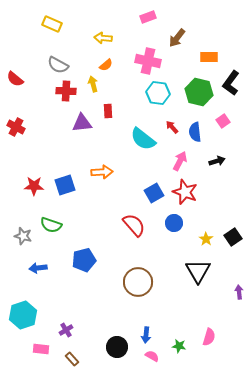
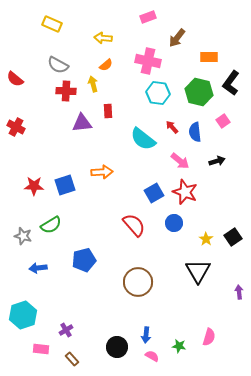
pink arrow at (180, 161): rotated 102 degrees clockwise
green semicircle at (51, 225): rotated 50 degrees counterclockwise
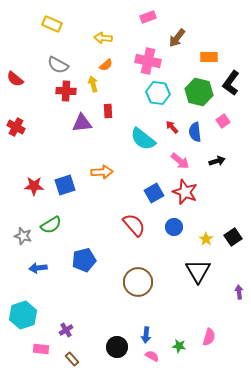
blue circle at (174, 223): moved 4 px down
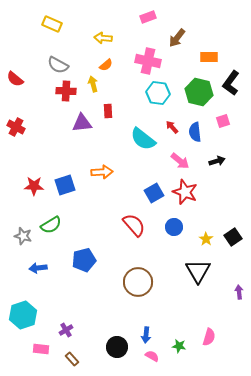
pink square at (223, 121): rotated 16 degrees clockwise
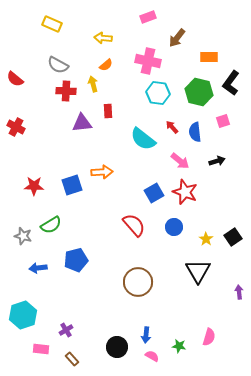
blue square at (65, 185): moved 7 px right
blue pentagon at (84, 260): moved 8 px left
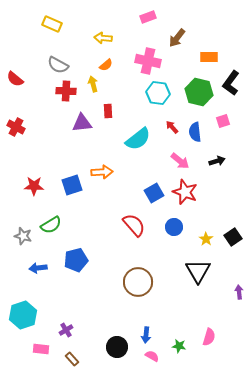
cyan semicircle at (143, 139): moved 5 px left; rotated 76 degrees counterclockwise
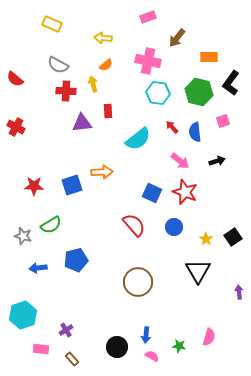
blue square at (154, 193): moved 2 px left; rotated 36 degrees counterclockwise
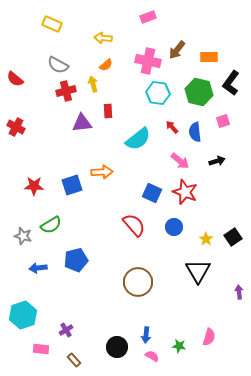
brown arrow at (177, 38): moved 12 px down
red cross at (66, 91): rotated 18 degrees counterclockwise
brown rectangle at (72, 359): moved 2 px right, 1 px down
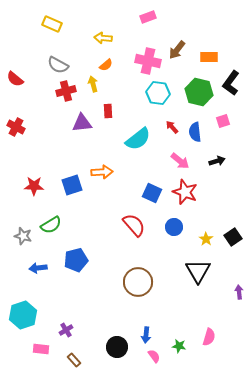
pink semicircle at (152, 356): moved 2 px right; rotated 24 degrees clockwise
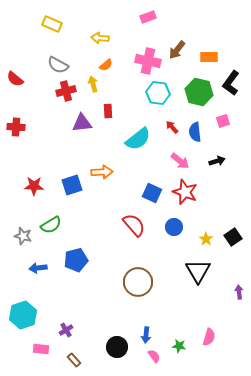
yellow arrow at (103, 38): moved 3 px left
red cross at (16, 127): rotated 24 degrees counterclockwise
